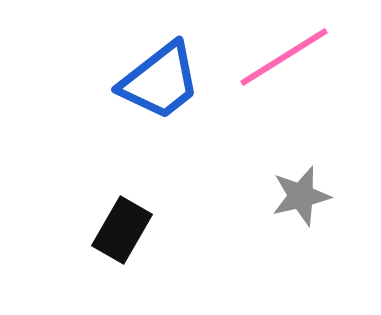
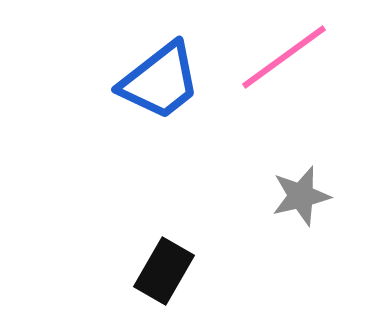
pink line: rotated 4 degrees counterclockwise
black rectangle: moved 42 px right, 41 px down
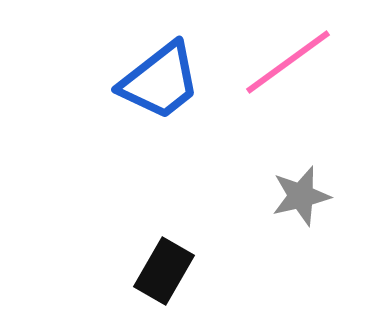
pink line: moved 4 px right, 5 px down
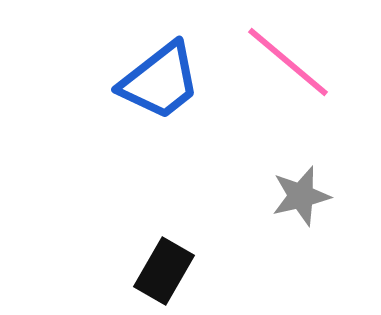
pink line: rotated 76 degrees clockwise
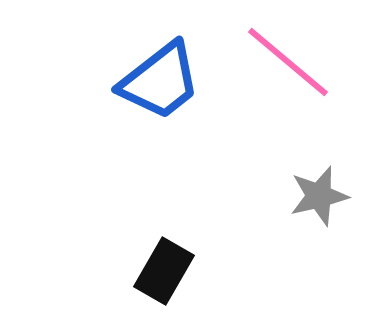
gray star: moved 18 px right
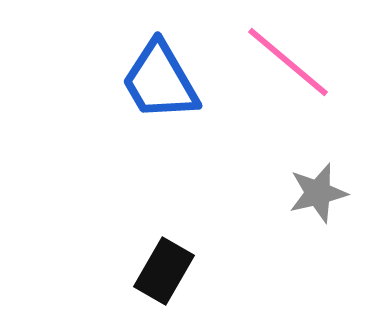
blue trapezoid: rotated 98 degrees clockwise
gray star: moved 1 px left, 3 px up
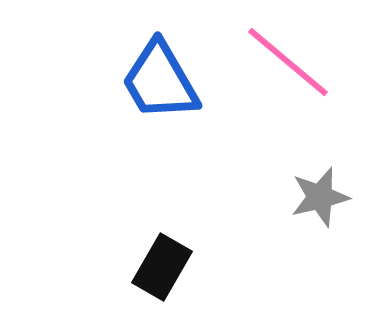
gray star: moved 2 px right, 4 px down
black rectangle: moved 2 px left, 4 px up
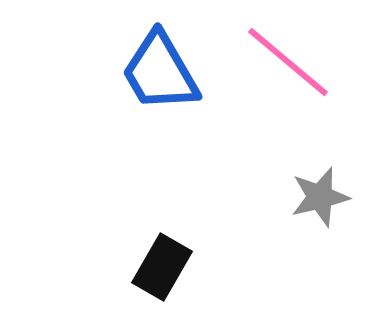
blue trapezoid: moved 9 px up
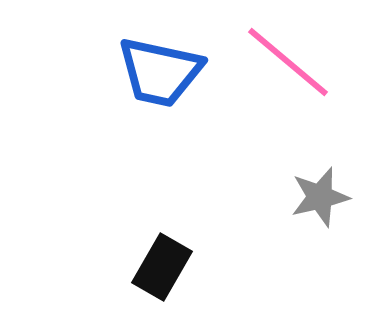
blue trapezoid: rotated 48 degrees counterclockwise
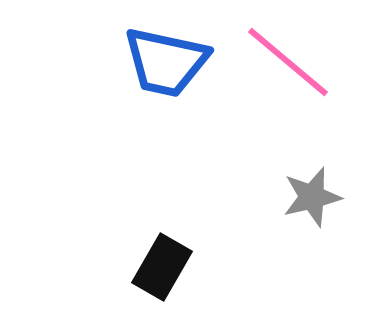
blue trapezoid: moved 6 px right, 10 px up
gray star: moved 8 px left
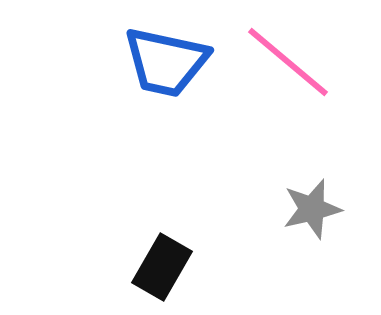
gray star: moved 12 px down
